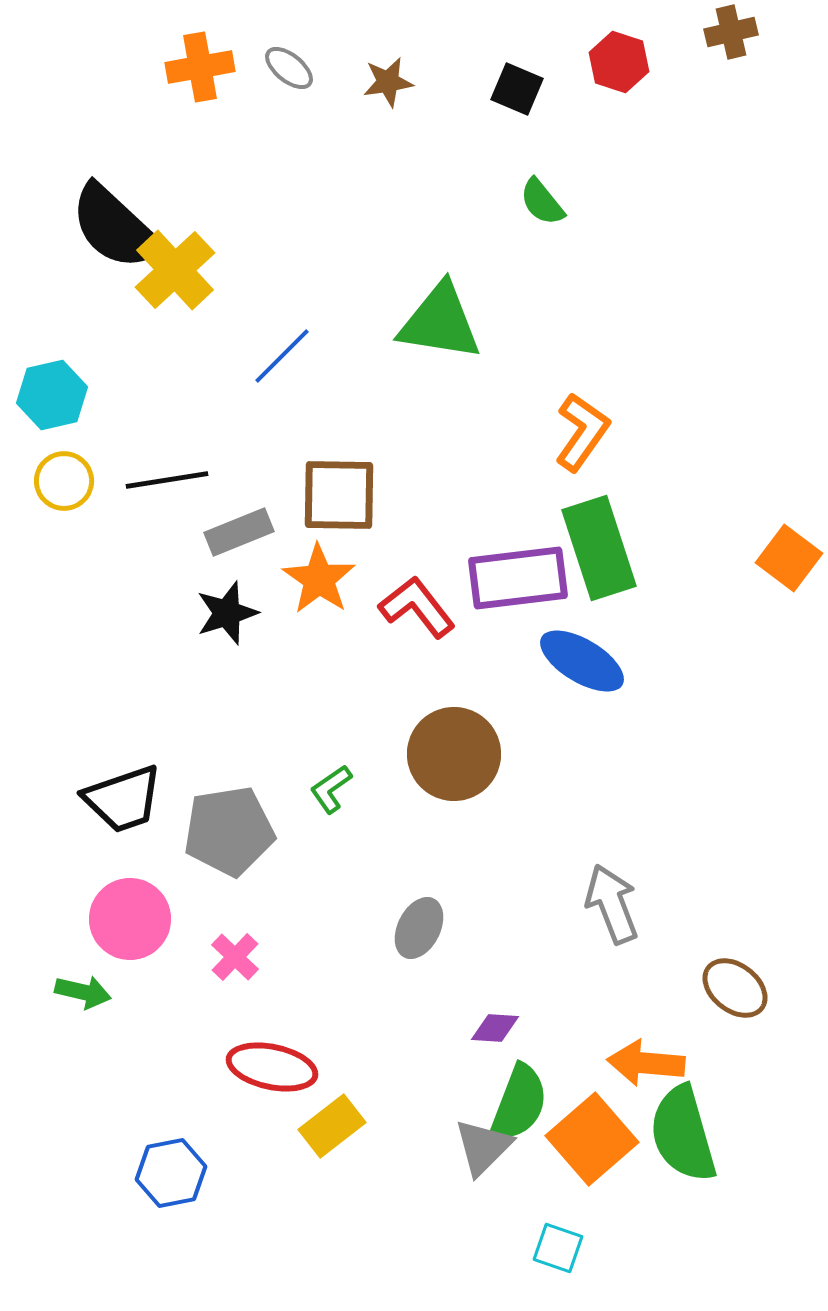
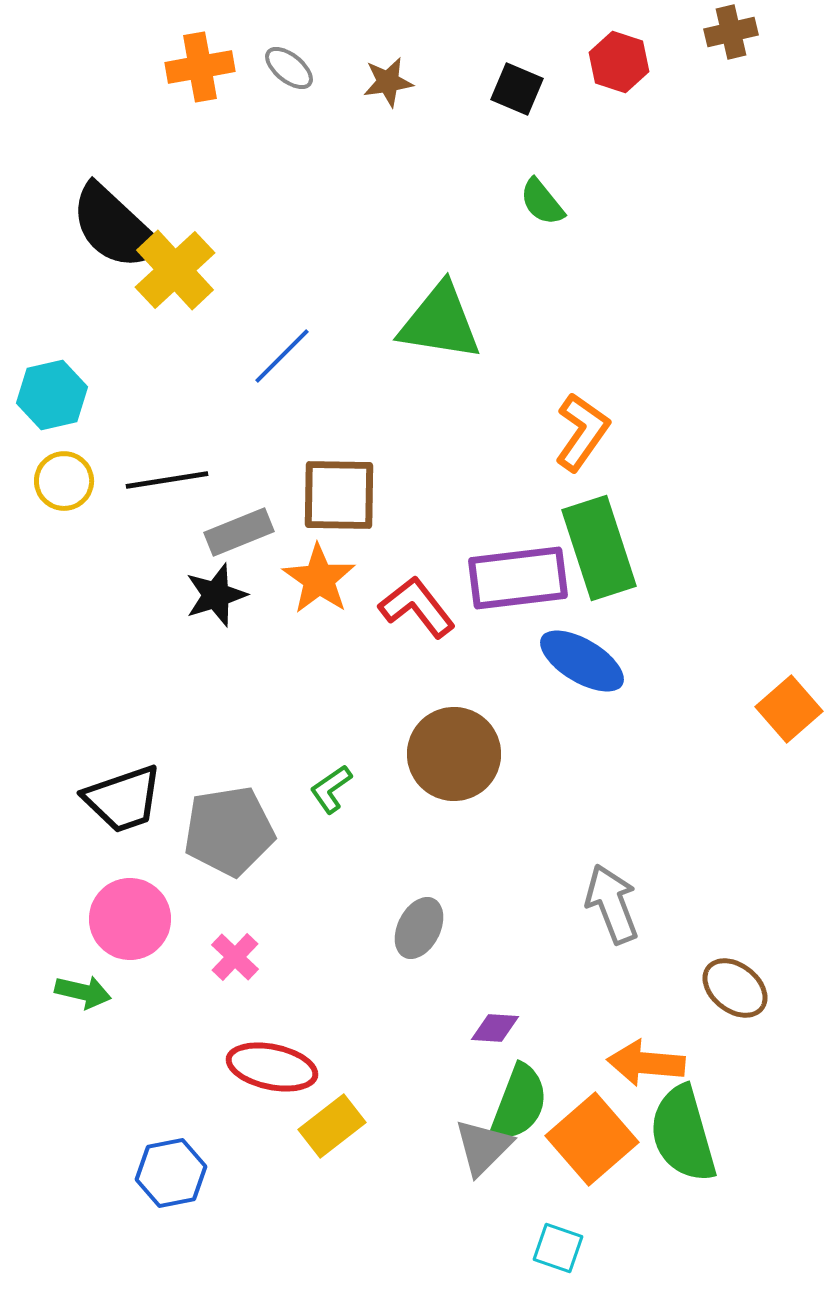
orange square at (789, 558): moved 151 px down; rotated 12 degrees clockwise
black star at (227, 613): moved 11 px left, 18 px up
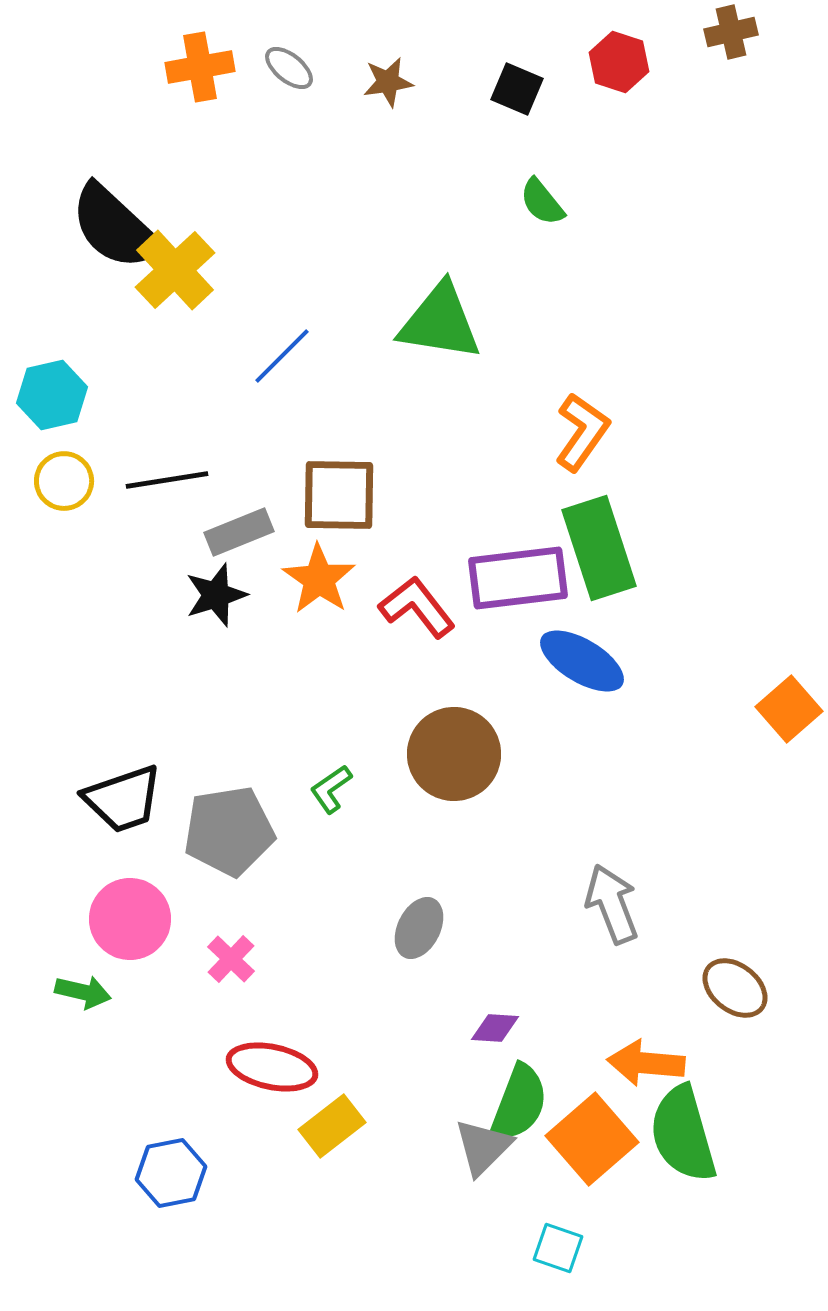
pink cross at (235, 957): moved 4 px left, 2 px down
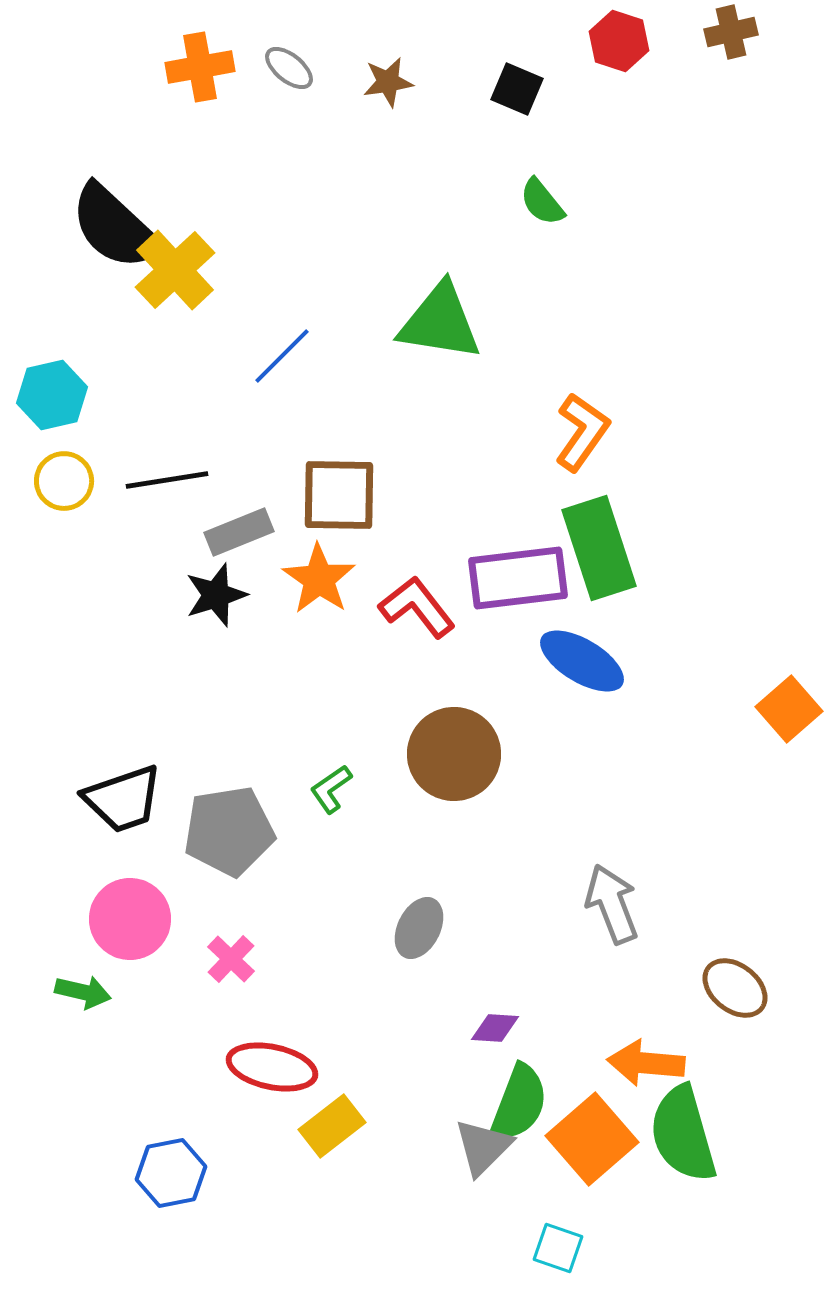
red hexagon at (619, 62): moved 21 px up
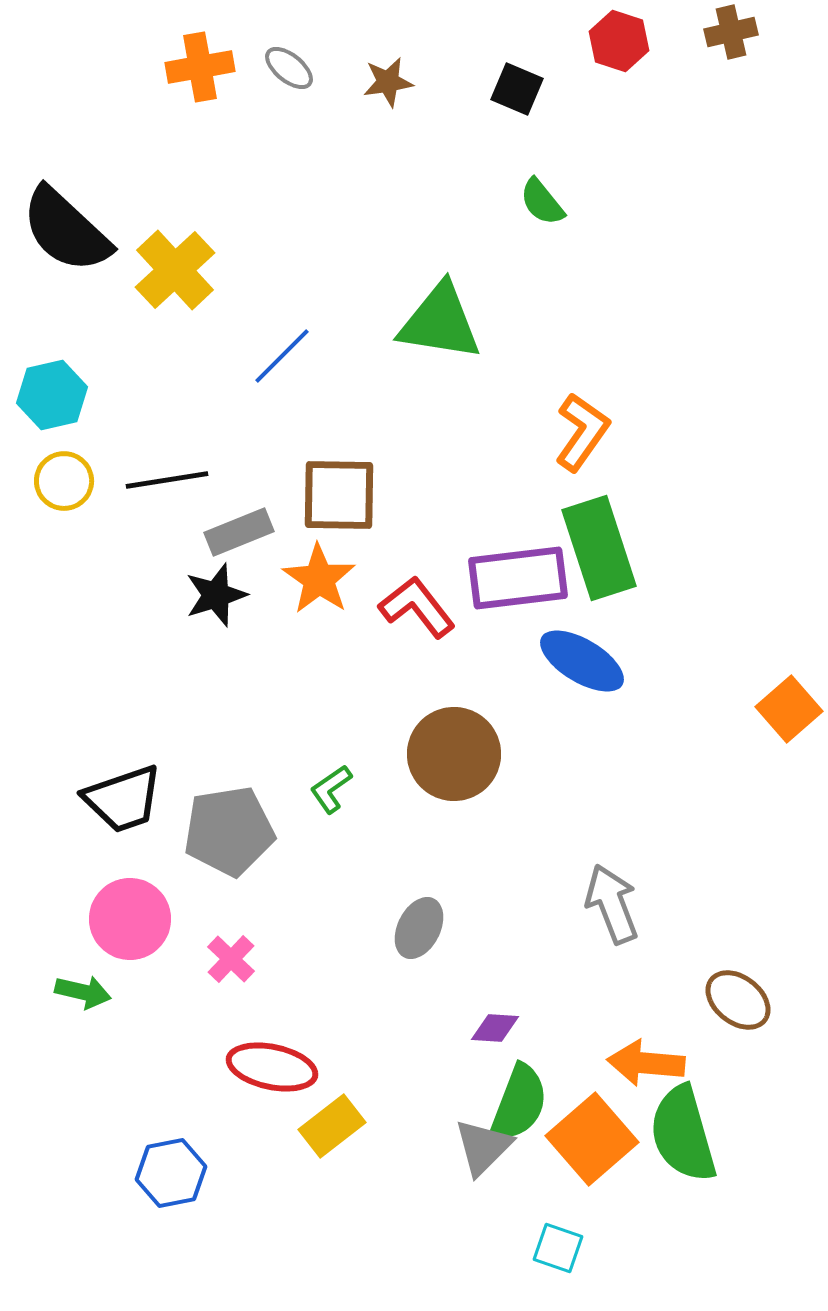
black semicircle at (115, 227): moved 49 px left, 3 px down
brown ellipse at (735, 988): moved 3 px right, 12 px down
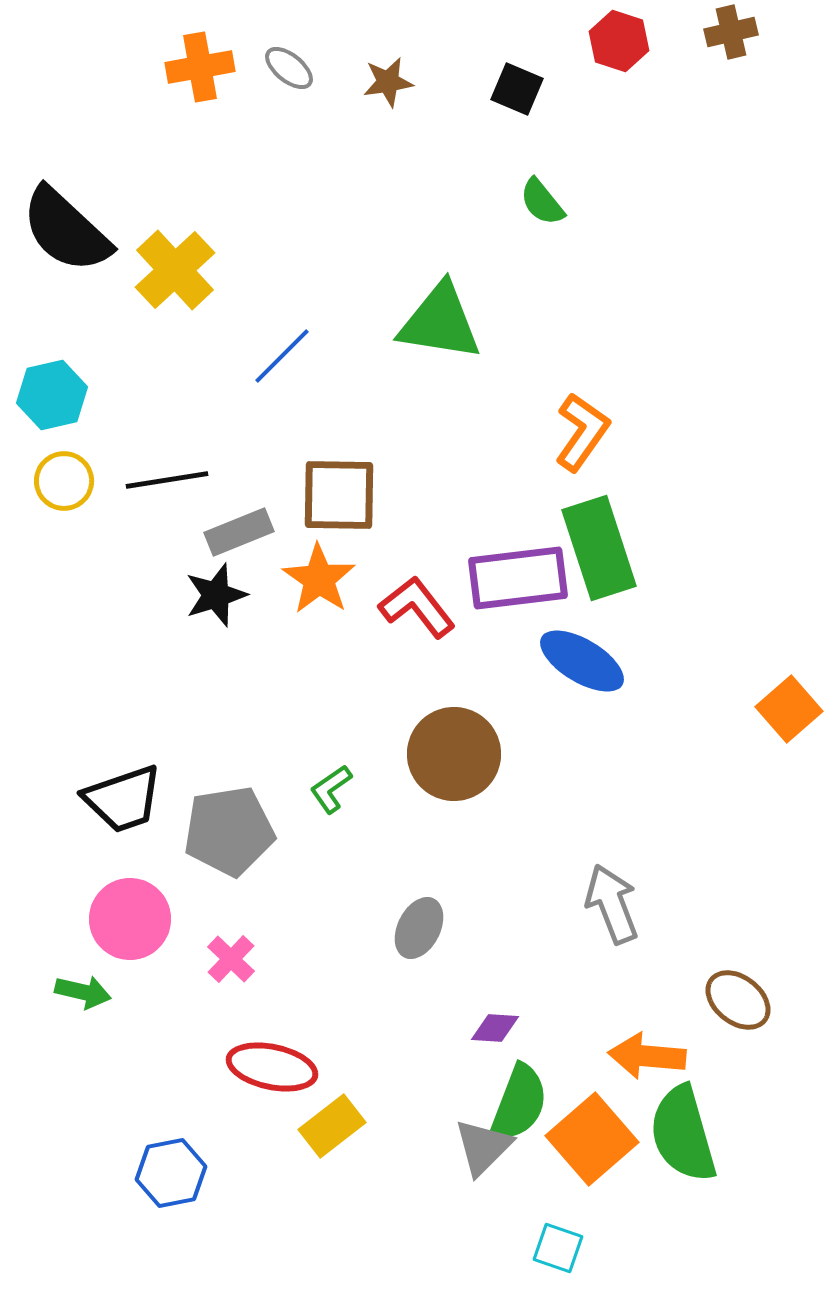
orange arrow at (646, 1063): moved 1 px right, 7 px up
